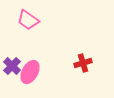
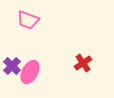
pink trapezoid: rotated 15 degrees counterclockwise
red cross: rotated 18 degrees counterclockwise
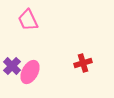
pink trapezoid: rotated 45 degrees clockwise
red cross: rotated 18 degrees clockwise
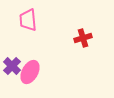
pink trapezoid: rotated 20 degrees clockwise
red cross: moved 25 px up
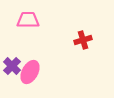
pink trapezoid: rotated 95 degrees clockwise
red cross: moved 2 px down
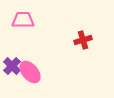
pink trapezoid: moved 5 px left
pink ellipse: rotated 70 degrees counterclockwise
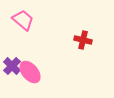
pink trapezoid: rotated 40 degrees clockwise
red cross: rotated 30 degrees clockwise
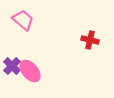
red cross: moved 7 px right
pink ellipse: moved 1 px up
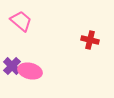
pink trapezoid: moved 2 px left, 1 px down
pink ellipse: rotated 35 degrees counterclockwise
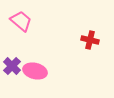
pink ellipse: moved 5 px right
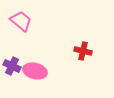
red cross: moved 7 px left, 11 px down
purple cross: rotated 18 degrees counterclockwise
